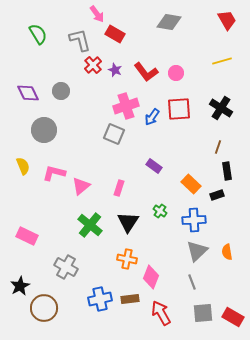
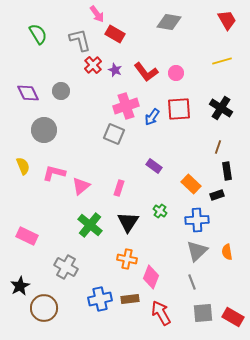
blue cross at (194, 220): moved 3 px right
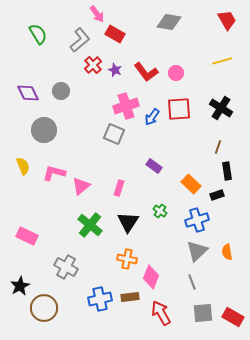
gray L-shape at (80, 40): rotated 65 degrees clockwise
blue cross at (197, 220): rotated 15 degrees counterclockwise
brown rectangle at (130, 299): moved 2 px up
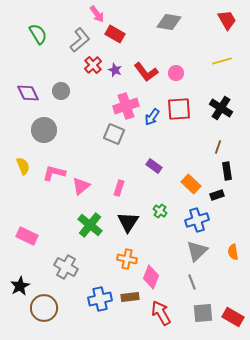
orange semicircle at (227, 252): moved 6 px right
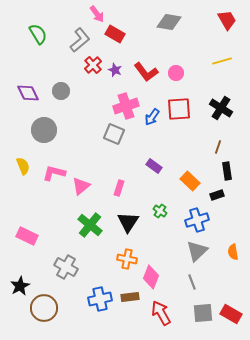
orange rectangle at (191, 184): moved 1 px left, 3 px up
red rectangle at (233, 317): moved 2 px left, 3 px up
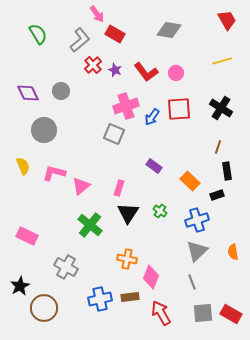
gray diamond at (169, 22): moved 8 px down
black triangle at (128, 222): moved 9 px up
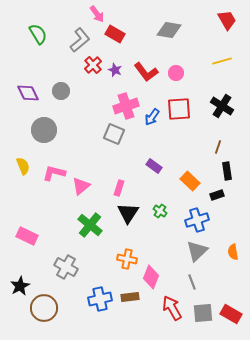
black cross at (221, 108): moved 1 px right, 2 px up
red arrow at (161, 313): moved 11 px right, 5 px up
